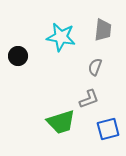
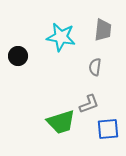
gray semicircle: rotated 12 degrees counterclockwise
gray L-shape: moved 5 px down
blue square: rotated 10 degrees clockwise
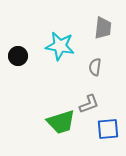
gray trapezoid: moved 2 px up
cyan star: moved 1 px left, 9 px down
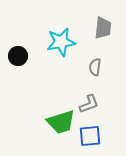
cyan star: moved 1 px right, 4 px up; rotated 20 degrees counterclockwise
blue square: moved 18 px left, 7 px down
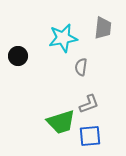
cyan star: moved 2 px right, 4 px up
gray semicircle: moved 14 px left
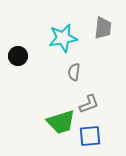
gray semicircle: moved 7 px left, 5 px down
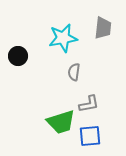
gray L-shape: rotated 10 degrees clockwise
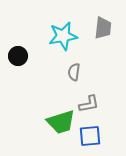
cyan star: moved 2 px up
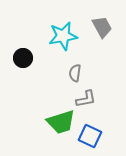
gray trapezoid: moved 1 px left, 1 px up; rotated 35 degrees counterclockwise
black circle: moved 5 px right, 2 px down
gray semicircle: moved 1 px right, 1 px down
gray L-shape: moved 3 px left, 5 px up
blue square: rotated 30 degrees clockwise
